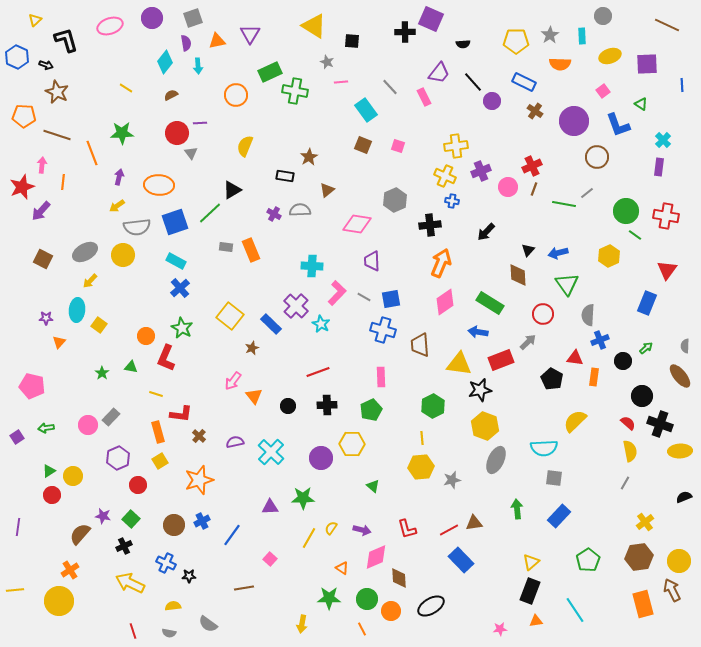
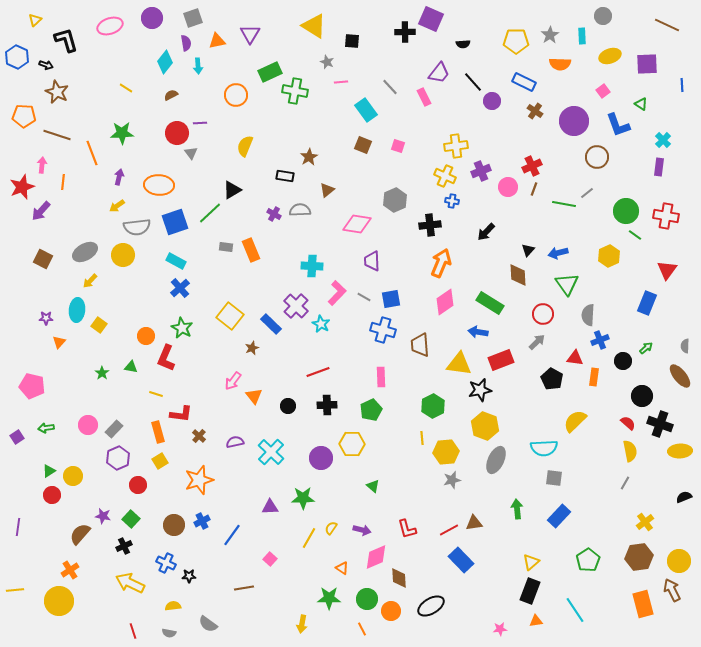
gray arrow at (528, 342): moved 9 px right
gray rectangle at (111, 417): moved 3 px right, 12 px down
yellow hexagon at (421, 467): moved 25 px right, 15 px up
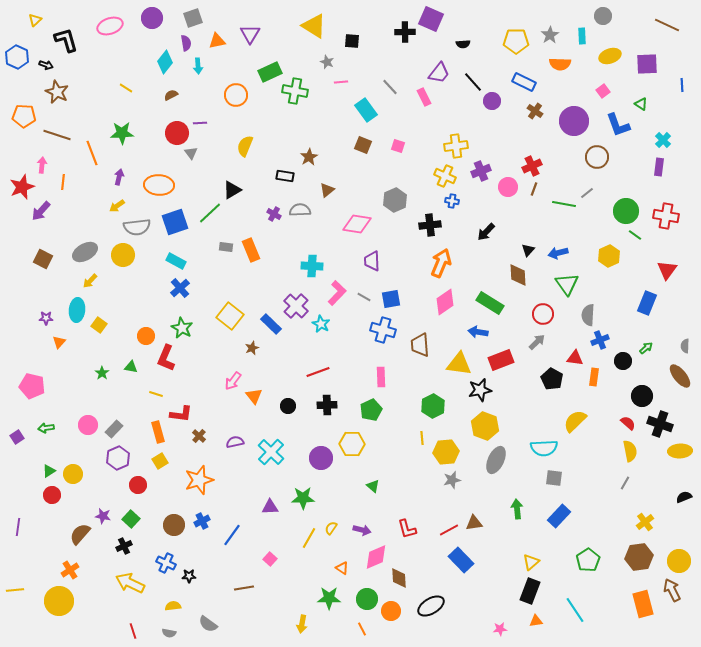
yellow circle at (73, 476): moved 2 px up
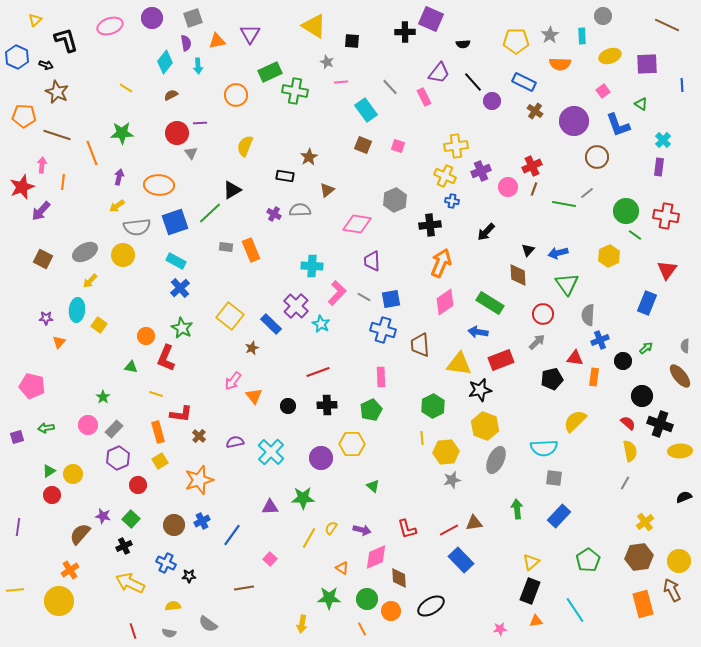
green star at (102, 373): moved 1 px right, 24 px down
black pentagon at (552, 379): rotated 30 degrees clockwise
purple square at (17, 437): rotated 16 degrees clockwise
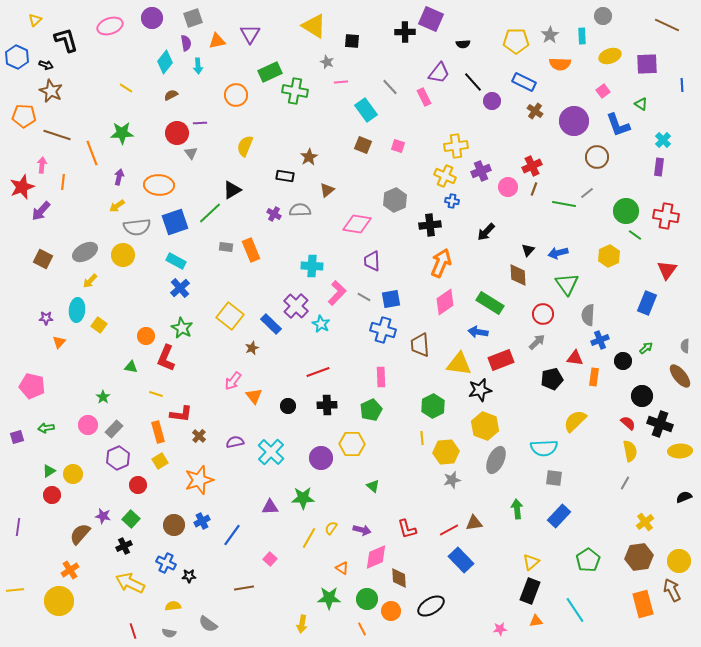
brown star at (57, 92): moved 6 px left, 1 px up
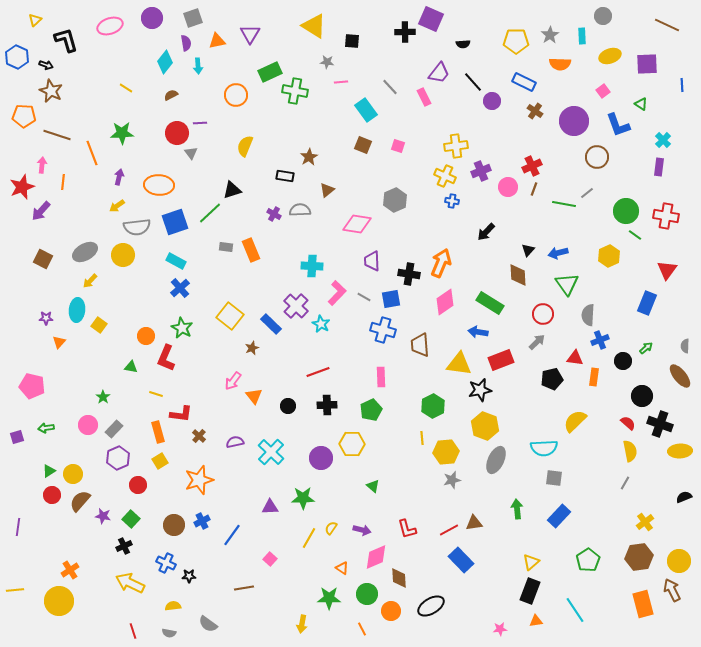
gray star at (327, 62): rotated 16 degrees counterclockwise
black triangle at (232, 190): rotated 12 degrees clockwise
black cross at (430, 225): moved 21 px left, 49 px down; rotated 15 degrees clockwise
brown semicircle at (80, 534): moved 33 px up
green circle at (367, 599): moved 5 px up
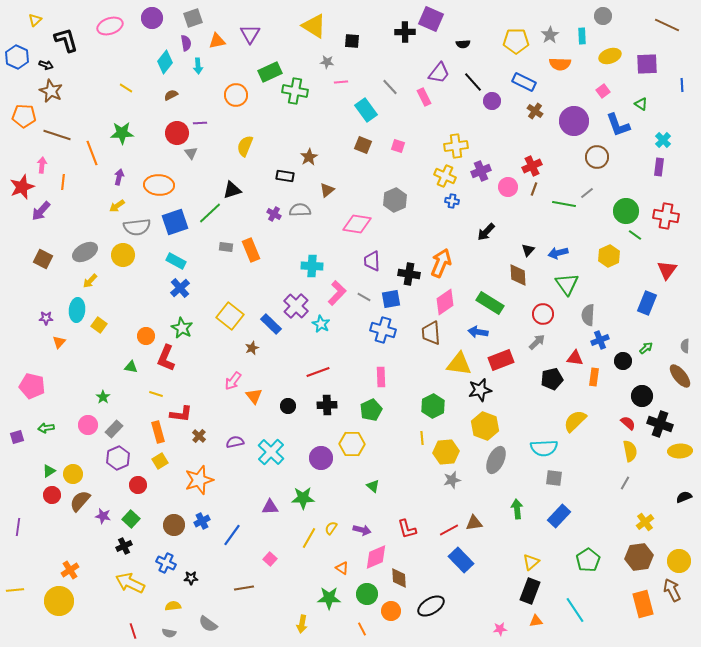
brown trapezoid at (420, 345): moved 11 px right, 12 px up
black star at (189, 576): moved 2 px right, 2 px down
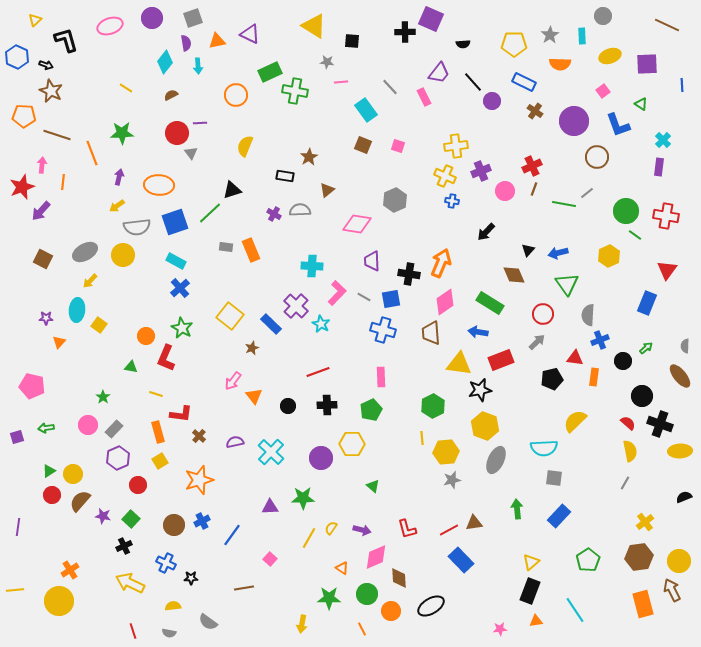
purple triangle at (250, 34): rotated 35 degrees counterclockwise
yellow pentagon at (516, 41): moved 2 px left, 3 px down
pink circle at (508, 187): moved 3 px left, 4 px down
brown diamond at (518, 275): moved 4 px left; rotated 20 degrees counterclockwise
gray semicircle at (208, 624): moved 2 px up
